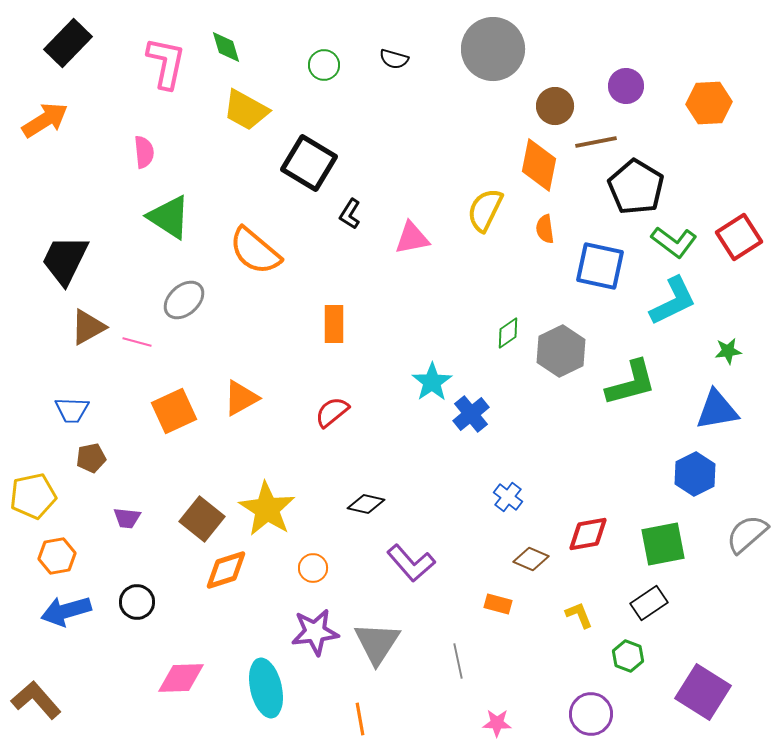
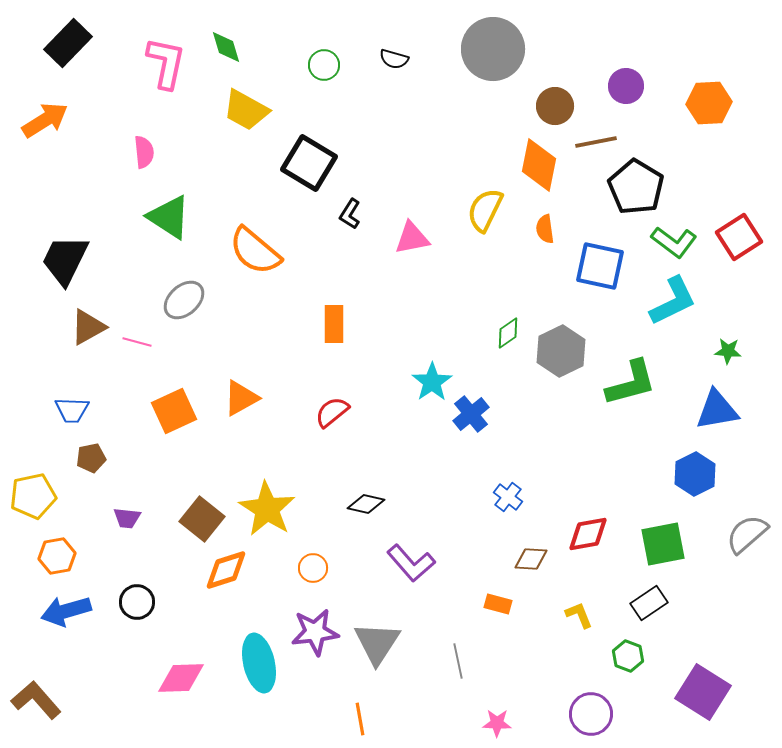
green star at (728, 351): rotated 12 degrees clockwise
brown diamond at (531, 559): rotated 20 degrees counterclockwise
cyan ellipse at (266, 688): moved 7 px left, 25 px up
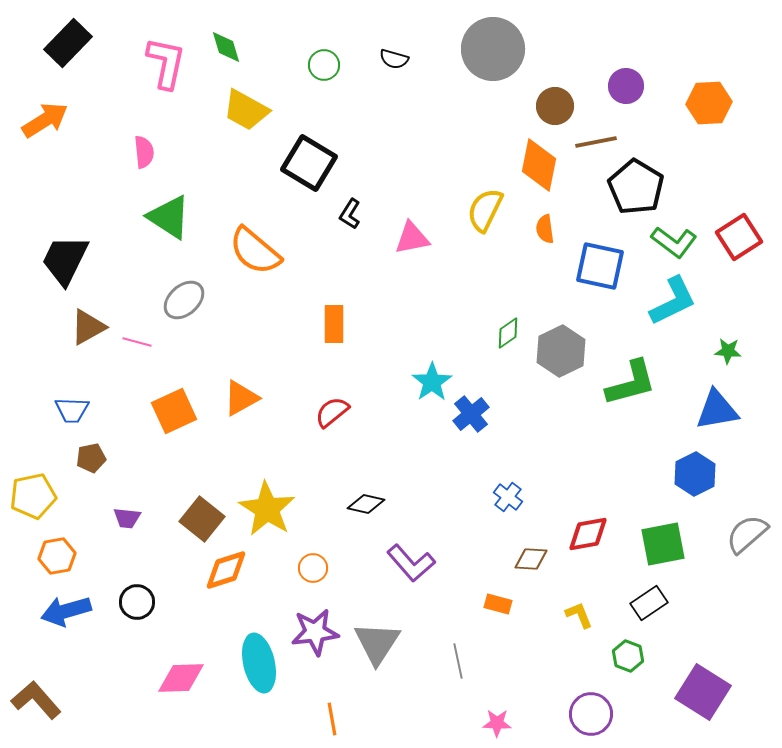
orange line at (360, 719): moved 28 px left
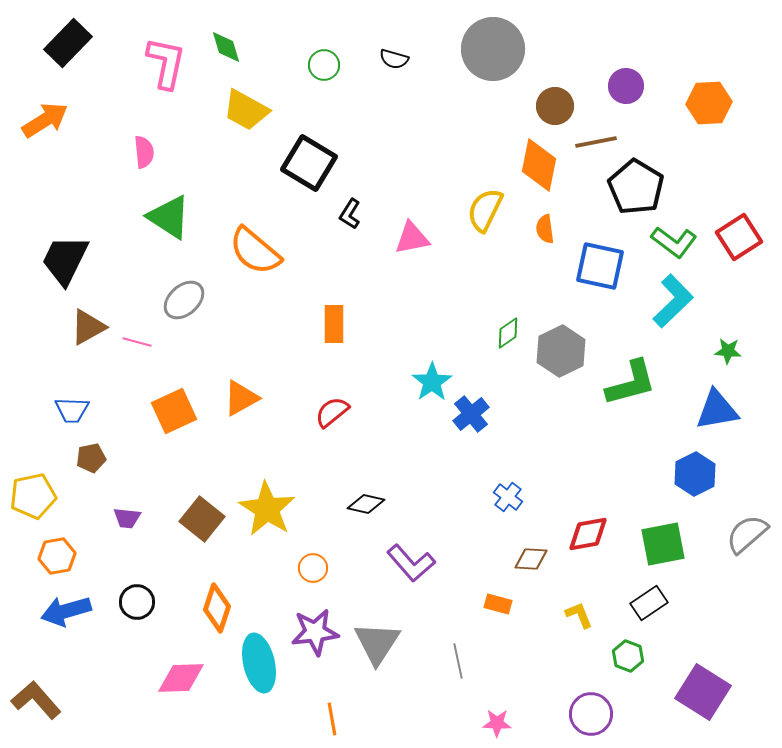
cyan L-shape at (673, 301): rotated 18 degrees counterclockwise
orange diamond at (226, 570): moved 9 px left, 38 px down; rotated 54 degrees counterclockwise
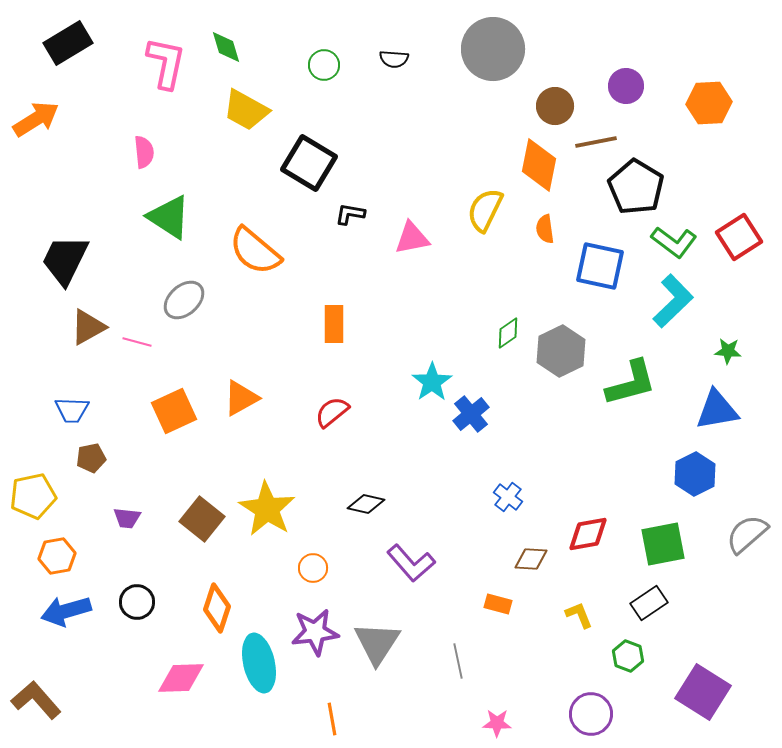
black rectangle at (68, 43): rotated 15 degrees clockwise
black semicircle at (394, 59): rotated 12 degrees counterclockwise
orange arrow at (45, 120): moved 9 px left, 1 px up
black L-shape at (350, 214): rotated 68 degrees clockwise
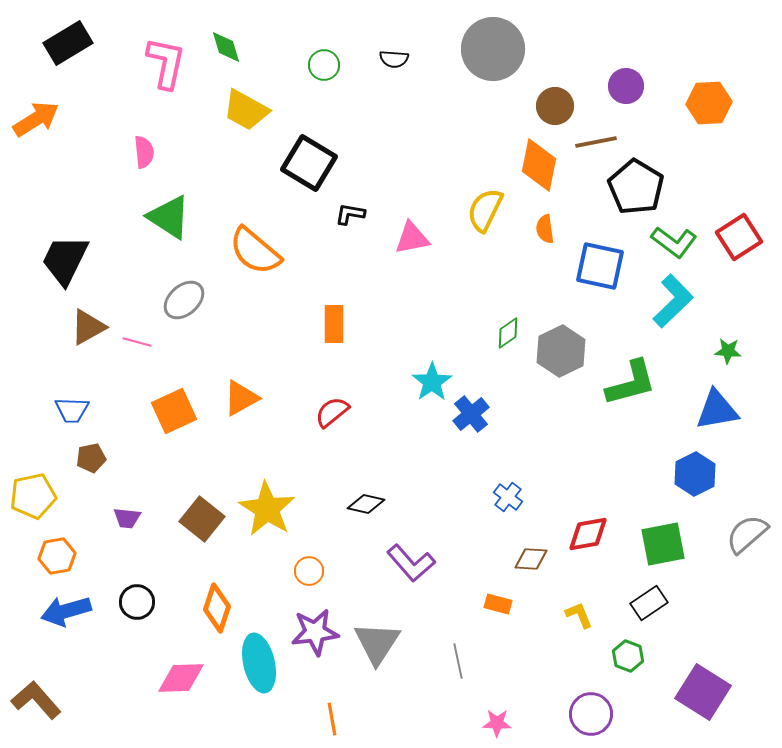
orange circle at (313, 568): moved 4 px left, 3 px down
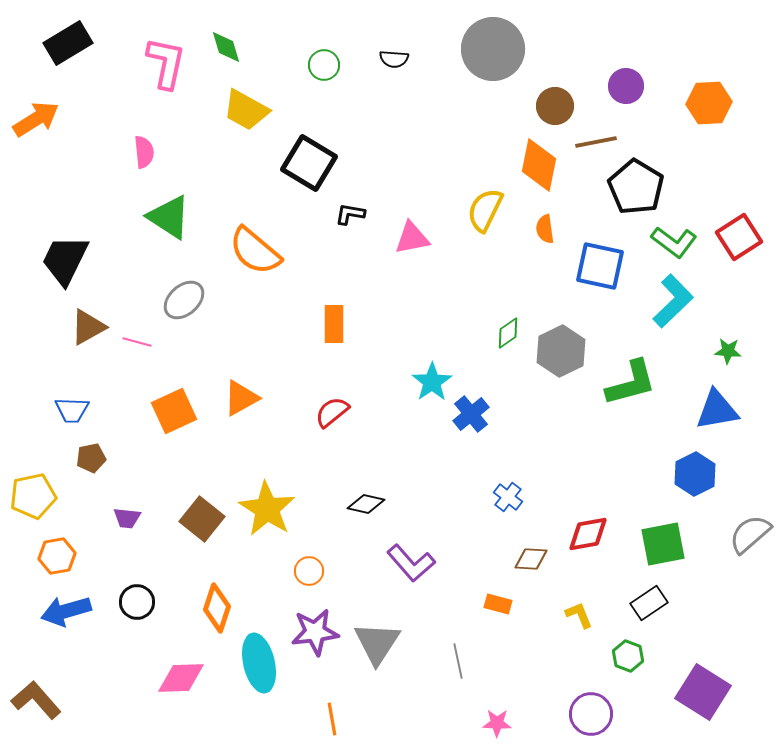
gray semicircle at (747, 534): moved 3 px right
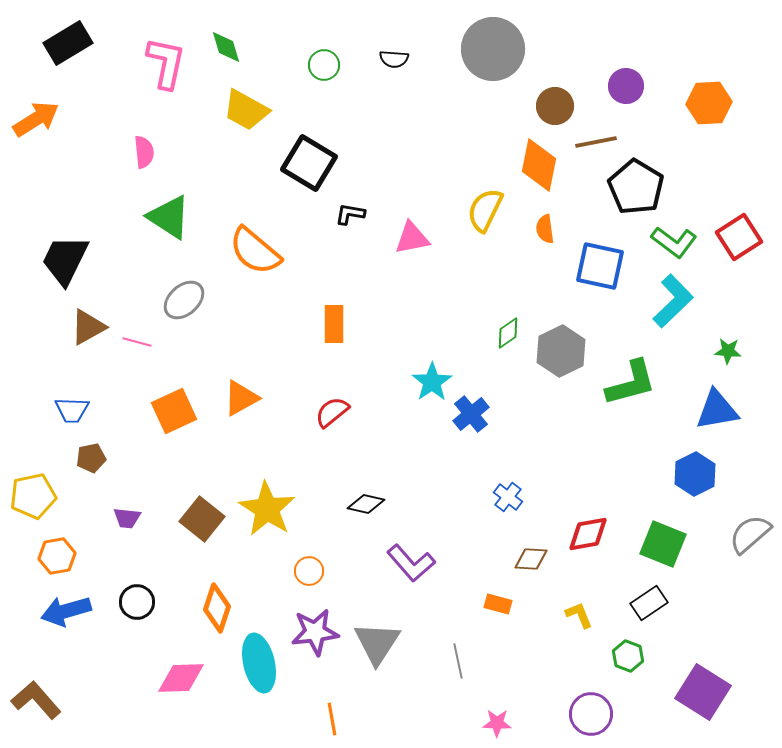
green square at (663, 544): rotated 33 degrees clockwise
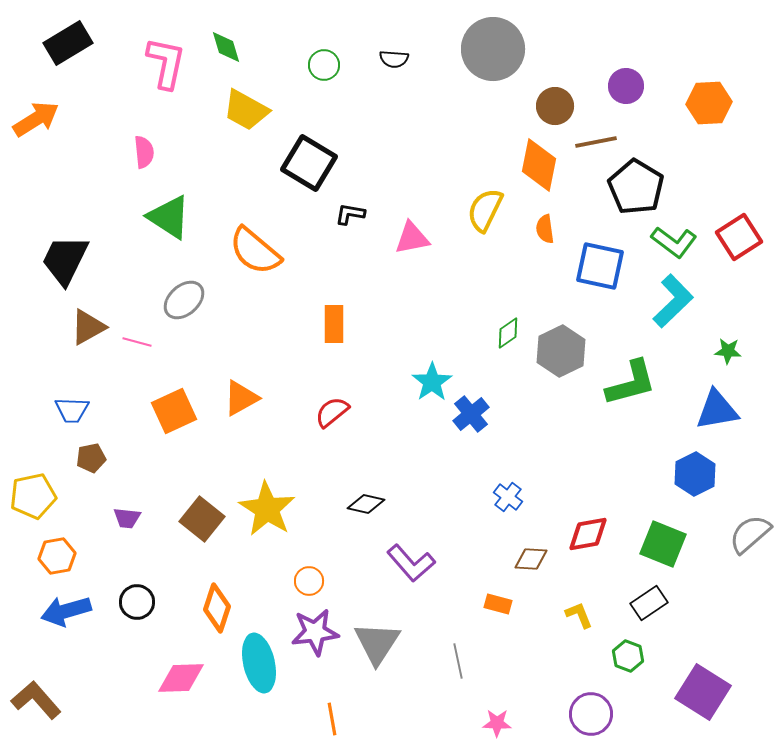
orange circle at (309, 571): moved 10 px down
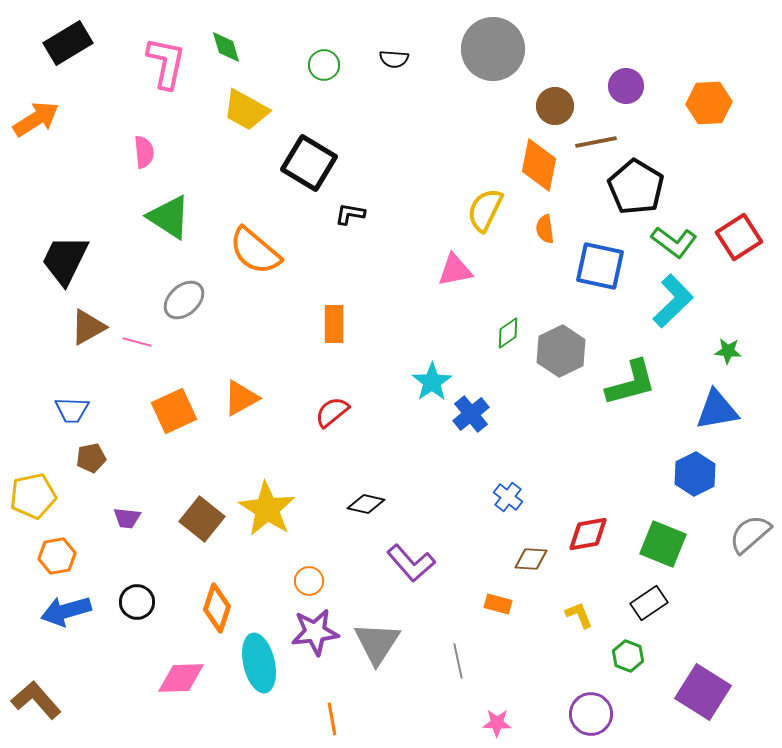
pink triangle at (412, 238): moved 43 px right, 32 px down
